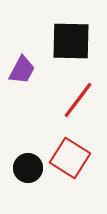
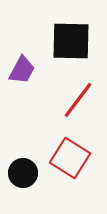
black circle: moved 5 px left, 5 px down
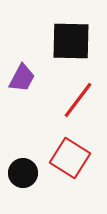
purple trapezoid: moved 8 px down
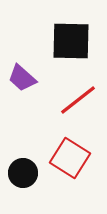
purple trapezoid: rotated 104 degrees clockwise
red line: rotated 15 degrees clockwise
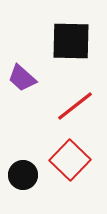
red line: moved 3 px left, 6 px down
red square: moved 2 px down; rotated 12 degrees clockwise
black circle: moved 2 px down
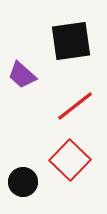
black square: rotated 9 degrees counterclockwise
purple trapezoid: moved 3 px up
black circle: moved 7 px down
